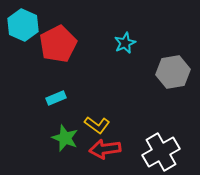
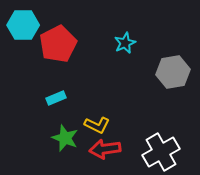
cyan hexagon: rotated 24 degrees counterclockwise
yellow L-shape: rotated 10 degrees counterclockwise
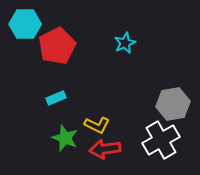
cyan hexagon: moved 2 px right, 1 px up
red pentagon: moved 1 px left, 2 px down
gray hexagon: moved 32 px down
white cross: moved 12 px up
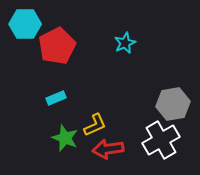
yellow L-shape: moved 2 px left; rotated 50 degrees counterclockwise
red arrow: moved 3 px right
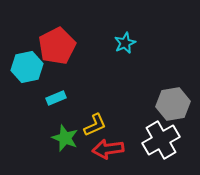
cyan hexagon: moved 2 px right, 43 px down; rotated 12 degrees counterclockwise
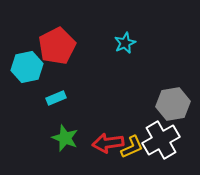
yellow L-shape: moved 37 px right, 22 px down
red arrow: moved 6 px up
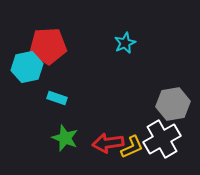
red pentagon: moved 9 px left; rotated 24 degrees clockwise
cyan rectangle: moved 1 px right; rotated 42 degrees clockwise
white cross: moved 1 px right, 1 px up
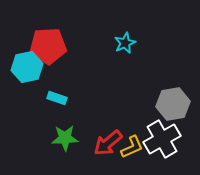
green star: rotated 24 degrees counterclockwise
red arrow: rotated 32 degrees counterclockwise
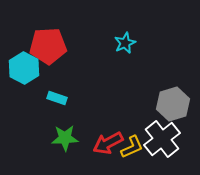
cyan hexagon: moved 3 px left, 1 px down; rotated 20 degrees counterclockwise
gray hexagon: rotated 8 degrees counterclockwise
white cross: rotated 9 degrees counterclockwise
red arrow: rotated 12 degrees clockwise
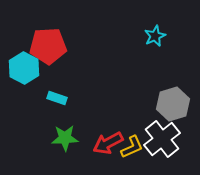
cyan star: moved 30 px right, 7 px up
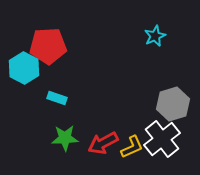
red arrow: moved 5 px left
